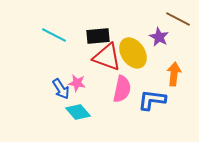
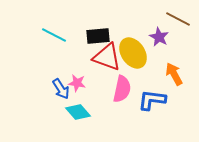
orange arrow: rotated 35 degrees counterclockwise
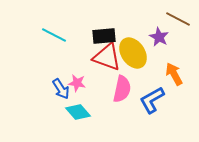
black rectangle: moved 6 px right
blue L-shape: rotated 36 degrees counterclockwise
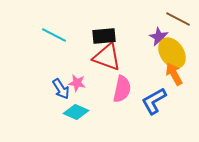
yellow ellipse: moved 39 px right
blue L-shape: moved 2 px right, 1 px down
cyan diamond: moved 2 px left; rotated 25 degrees counterclockwise
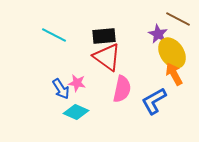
purple star: moved 1 px left, 3 px up
red triangle: rotated 16 degrees clockwise
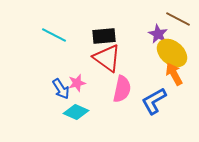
yellow ellipse: rotated 16 degrees counterclockwise
red triangle: moved 1 px down
pink star: rotated 24 degrees counterclockwise
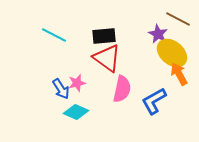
orange arrow: moved 5 px right
